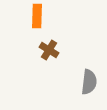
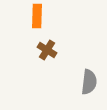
brown cross: moved 2 px left
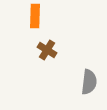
orange rectangle: moved 2 px left
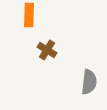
orange rectangle: moved 6 px left, 1 px up
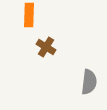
brown cross: moved 1 px left, 3 px up
